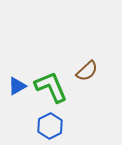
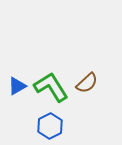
brown semicircle: moved 12 px down
green L-shape: rotated 9 degrees counterclockwise
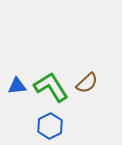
blue triangle: rotated 24 degrees clockwise
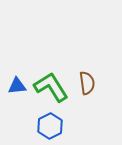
brown semicircle: rotated 55 degrees counterclockwise
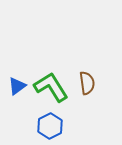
blue triangle: rotated 30 degrees counterclockwise
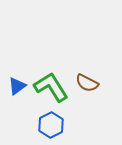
brown semicircle: rotated 125 degrees clockwise
blue hexagon: moved 1 px right, 1 px up
